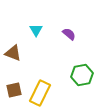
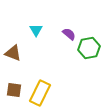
green hexagon: moved 7 px right, 27 px up
brown square: rotated 21 degrees clockwise
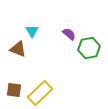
cyan triangle: moved 4 px left, 1 px down
brown triangle: moved 5 px right, 4 px up
yellow rectangle: rotated 20 degrees clockwise
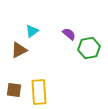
cyan triangle: rotated 24 degrees clockwise
brown triangle: moved 1 px right, 1 px down; rotated 48 degrees counterclockwise
yellow rectangle: moved 1 px left, 1 px up; rotated 50 degrees counterclockwise
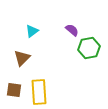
purple semicircle: moved 3 px right, 4 px up
brown triangle: moved 3 px right, 8 px down; rotated 18 degrees counterclockwise
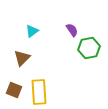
purple semicircle: rotated 16 degrees clockwise
brown square: rotated 14 degrees clockwise
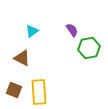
brown triangle: rotated 48 degrees counterclockwise
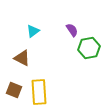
cyan triangle: moved 1 px right
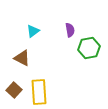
purple semicircle: moved 2 px left; rotated 24 degrees clockwise
brown square: rotated 21 degrees clockwise
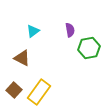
yellow rectangle: rotated 40 degrees clockwise
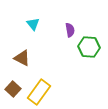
cyan triangle: moved 7 px up; rotated 32 degrees counterclockwise
green hexagon: moved 1 px up; rotated 15 degrees clockwise
brown square: moved 1 px left, 1 px up
